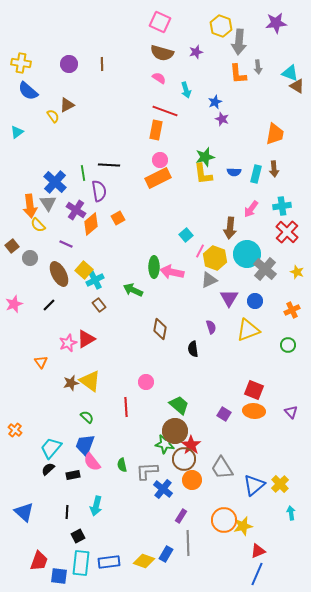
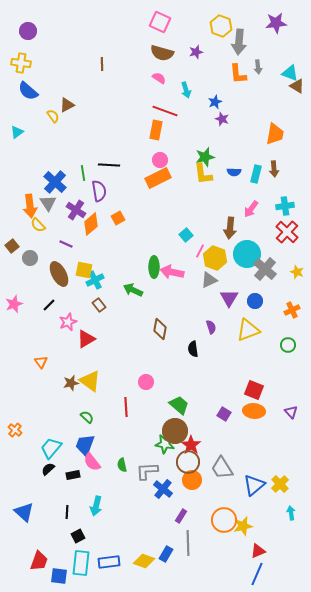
purple circle at (69, 64): moved 41 px left, 33 px up
cyan cross at (282, 206): moved 3 px right
yellow square at (84, 270): rotated 30 degrees counterclockwise
pink star at (68, 343): moved 21 px up
brown circle at (184, 459): moved 4 px right, 3 px down
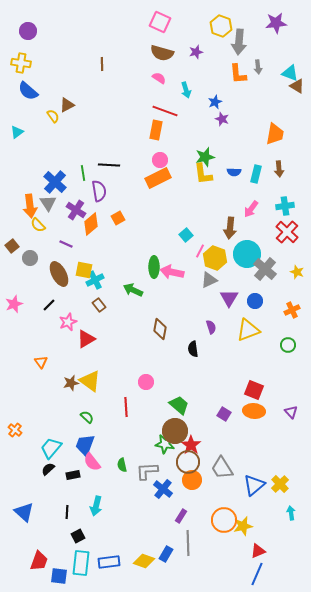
brown arrow at (274, 169): moved 5 px right
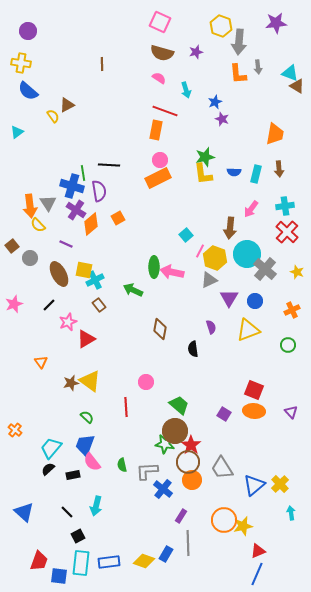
blue cross at (55, 182): moved 17 px right, 4 px down; rotated 25 degrees counterclockwise
black line at (67, 512): rotated 48 degrees counterclockwise
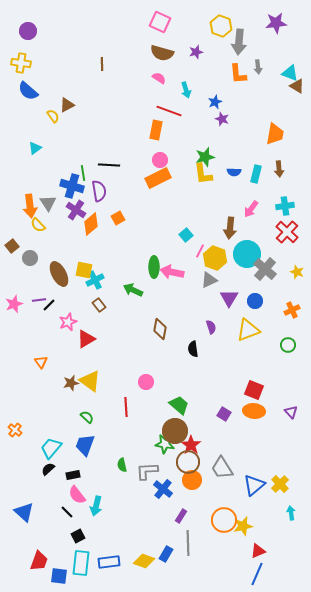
red line at (165, 111): moved 4 px right
cyan triangle at (17, 132): moved 18 px right, 16 px down
purple line at (66, 244): moved 27 px left, 56 px down; rotated 32 degrees counterclockwise
pink semicircle at (92, 462): moved 15 px left, 33 px down
